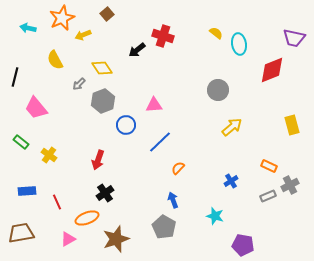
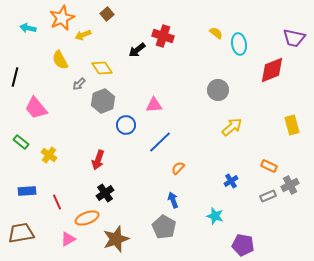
yellow semicircle at (55, 60): moved 5 px right
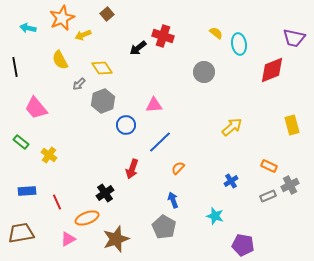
black arrow at (137, 50): moved 1 px right, 2 px up
black line at (15, 77): moved 10 px up; rotated 24 degrees counterclockwise
gray circle at (218, 90): moved 14 px left, 18 px up
red arrow at (98, 160): moved 34 px right, 9 px down
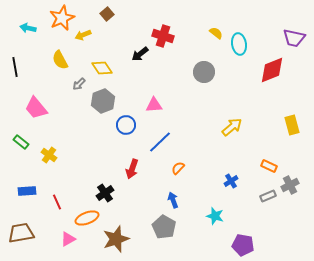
black arrow at (138, 48): moved 2 px right, 6 px down
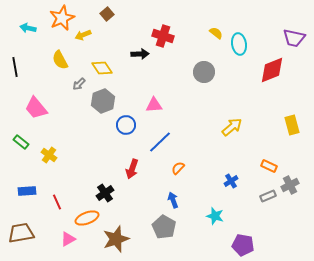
black arrow at (140, 54): rotated 144 degrees counterclockwise
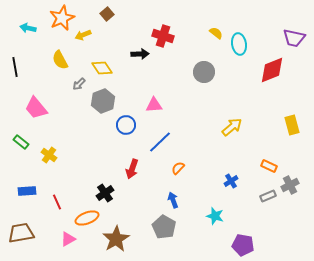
brown star at (116, 239): rotated 12 degrees counterclockwise
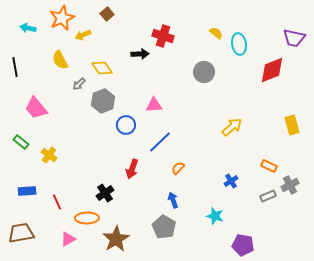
orange ellipse at (87, 218): rotated 20 degrees clockwise
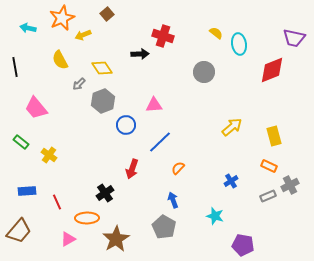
yellow rectangle at (292, 125): moved 18 px left, 11 px down
brown trapezoid at (21, 233): moved 2 px left, 2 px up; rotated 140 degrees clockwise
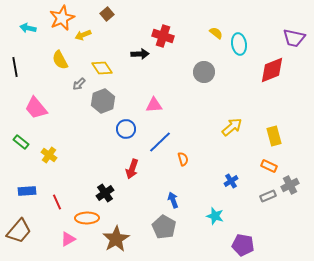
blue circle at (126, 125): moved 4 px down
orange semicircle at (178, 168): moved 5 px right, 9 px up; rotated 120 degrees clockwise
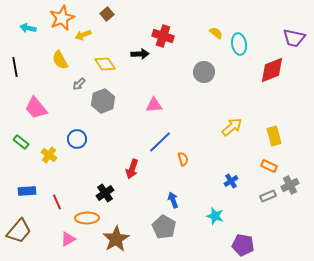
yellow diamond at (102, 68): moved 3 px right, 4 px up
blue circle at (126, 129): moved 49 px left, 10 px down
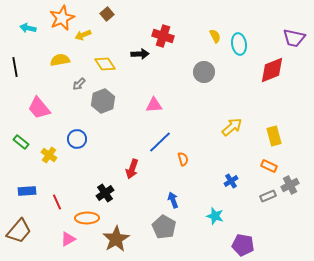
yellow semicircle at (216, 33): moved 1 px left, 3 px down; rotated 24 degrees clockwise
yellow semicircle at (60, 60): rotated 108 degrees clockwise
pink trapezoid at (36, 108): moved 3 px right
